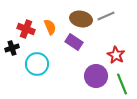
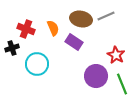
orange semicircle: moved 3 px right, 1 px down
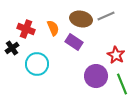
black cross: rotated 16 degrees counterclockwise
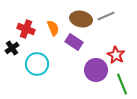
purple circle: moved 6 px up
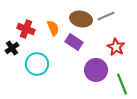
red star: moved 8 px up
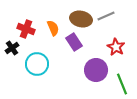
purple rectangle: rotated 24 degrees clockwise
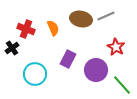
purple rectangle: moved 6 px left, 17 px down; rotated 60 degrees clockwise
cyan circle: moved 2 px left, 10 px down
green line: moved 1 px down; rotated 20 degrees counterclockwise
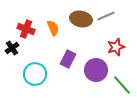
red star: rotated 24 degrees clockwise
